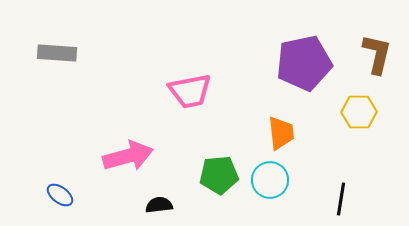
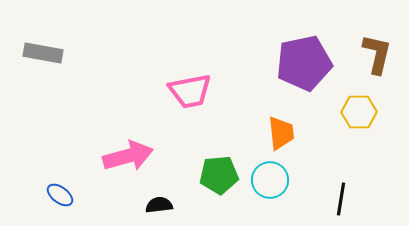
gray rectangle: moved 14 px left; rotated 6 degrees clockwise
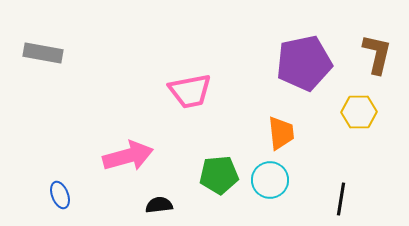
blue ellipse: rotated 32 degrees clockwise
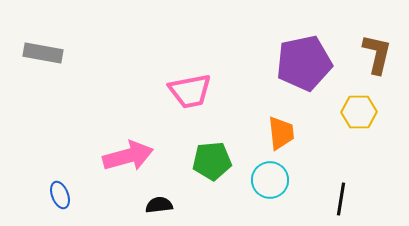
green pentagon: moved 7 px left, 14 px up
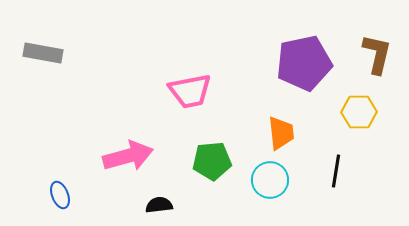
black line: moved 5 px left, 28 px up
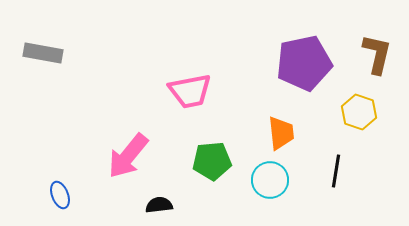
yellow hexagon: rotated 20 degrees clockwise
pink arrow: rotated 144 degrees clockwise
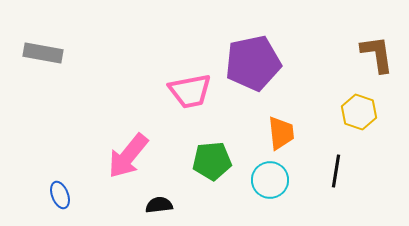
brown L-shape: rotated 21 degrees counterclockwise
purple pentagon: moved 51 px left
